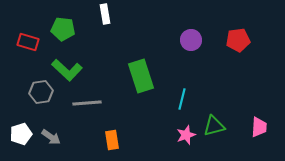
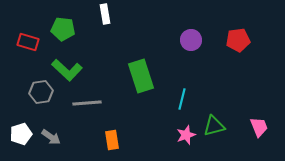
pink trapezoid: rotated 25 degrees counterclockwise
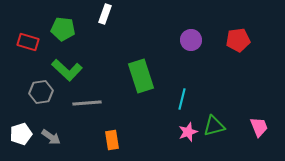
white rectangle: rotated 30 degrees clockwise
pink star: moved 2 px right, 3 px up
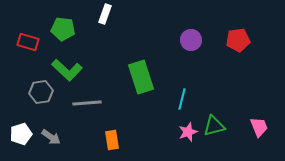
green rectangle: moved 1 px down
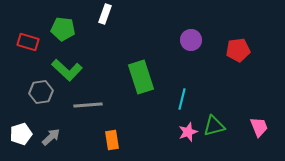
red pentagon: moved 10 px down
gray line: moved 1 px right, 2 px down
gray arrow: rotated 78 degrees counterclockwise
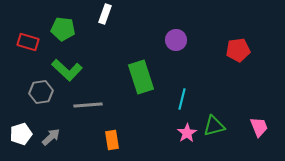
purple circle: moved 15 px left
pink star: moved 1 px left, 1 px down; rotated 12 degrees counterclockwise
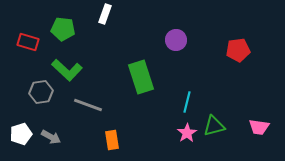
cyan line: moved 5 px right, 3 px down
gray line: rotated 24 degrees clockwise
pink trapezoid: rotated 120 degrees clockwise
gray arrow: rotated 72 degrees clockwise
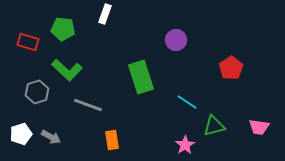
red pentagon: moved 7 px left, 18 px down; rotated 25 degrees counterclockwise
gray hexagon: moved 4 px left; rotated 10 degrees counterclockwise
cyan line: rotated 70 degrees counterclockwise
pink star: moved 2 px left, 12 px down
